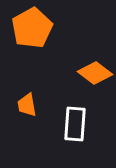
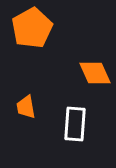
orange diamond: rotated 28 degrees clockwise
orange trapezoid: moved 1 px left, 2 px down
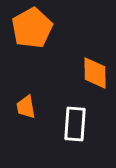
orange diamond: rotated 24 degrees clockwise
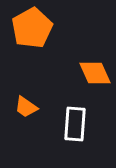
orange diamond: rotated 24 degrees counterclockwise
orange trapezoid: rotated 45 degrees counterclockwise
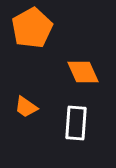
orange diamond: moved 12 px left, 1 px up
white rectangle: moved 1 px right, 1 px up
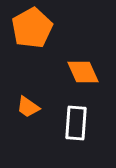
orange trapezoid: moved 2 px right
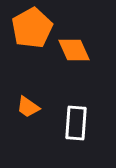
orange diamond: moved 9 px left, 22 px up
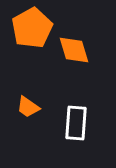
orange diamond: rotated 8 degrees clockwise
